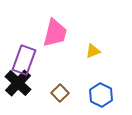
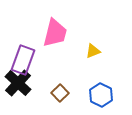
purple rectangle: moved 1 px left
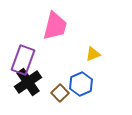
pink trapezoid: moved 7 px up
yellow triangle: moved 3 px down
black cross: moved 10 px right, 1 px up; rotated 12 degrees clockwise
blue hexagon: moved 20 px left, 11 px up; rotated 10 degrees clockwise
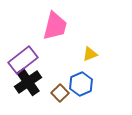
yellow triangle: moved 3 px left
purple rectangle: rotated 32 degrees clockwise
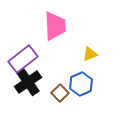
pink trapezoid: rotated 16 degrees counterclockwise
purple rectangle: moved 1 px up
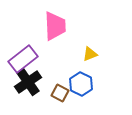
blue hexagon: rotated 10 degrees counterclockwise
brown square: rotated 18 degrees counterclockwise
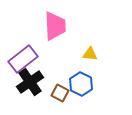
yellow triangle: rotated 28 degrees clockwise
black cross: moved 2 px right
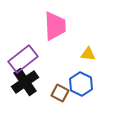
yellow triangle: moved 2 px left
black cross: moved 5 px left
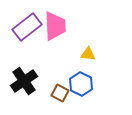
purple rectangle: moved 4 px right, 32 px up
black cross: moved 1 px left, 1 px up
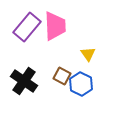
purple rectangle: rotated 12 degrees counterclockwise
yellow triangle: rotated 49 degrees clockwise
black cross: rotated 20 degrees counterclockwise
brown square: moved 2 px right, 17 px up
